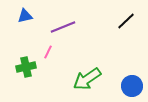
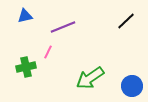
green arrow: moved 3 px right, 1 px up
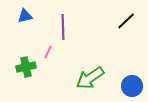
purple line: rotated 70 degrees counterclockwise
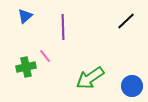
blue triangle: rotated 28 degrees counterclockwise
pink line: moved 3 px left, 4 px down; rotated 64 degrees counterclockwise
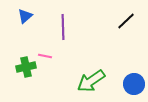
pink line: rotated 40 degrees counterclockwise
green arrow: moved 1 px right, 3 px down
blue circle: moved 2 px right, 2 px up
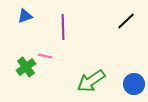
blue triangle: rotated 21 degrees clockwise
green cross: rotated 24 degrees counterclockwise
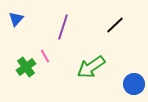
blue triangle: moved 9 px left, 3 px down; rotated 28 degrees counterclockwise
black line: moved 11 px left, 4 px down
purple line: rotated 20 degrees clockwise
pink line: rotated 48 degrees clockwise
green arrow: moved 14 px up
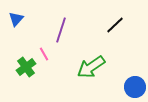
purple line: moved 2 px left, 3 px down
pink line: moved 1 px left, 2 px up
blue circle: moved 1 px right, 3 px down
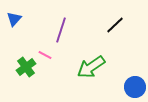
blue triangle: moved 2 px left
pink line: moved 1 px right, 1 px down; rotated 32 degrees counterclockwise
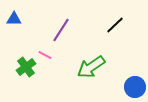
blue triangle: rotated 49 degrees clockwise
purple line: rotated 15 degrees clockwise
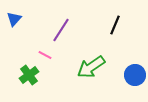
blue triangle: rotated 49 degrees counterclockwise
black line: rotated 24 degrees counterclockwise
green cross: moved 3 px right, 8 px down
blue circle: moved 12 px up
